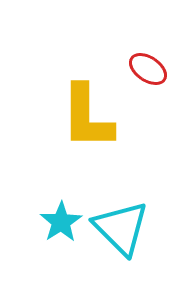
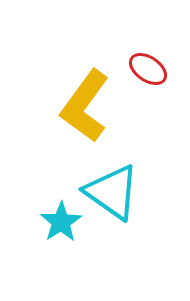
yellow L-shape: moved 2 px left, 11 px up; rotated 36 degrees clockwise
cyan triangle: moved 9 px left, 36 px up; rotated 10 degrees counterclockwise
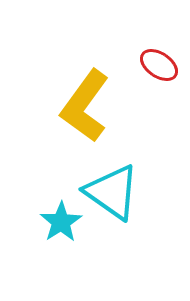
red ellipse: moved 11 px right, 4 px up
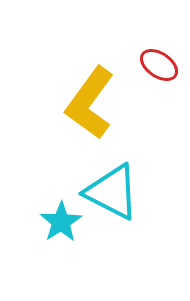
yellow L-shape: moved 5 px right, 3 px up
cyan triangle: rotated 8 degrees counterclockwise
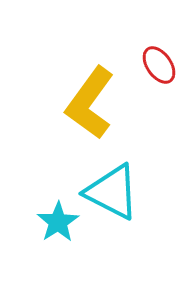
red ellipse: rotated 21 degrees clockwise
cyan star: moved 3 px left
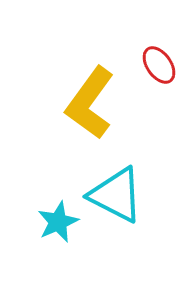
cyan triangle: moved 4 px right, 3 px down
cyan star: rotated 9 degrees clockwise
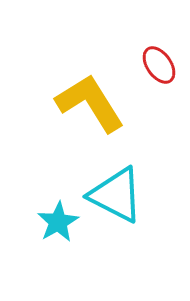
yellow L-shape: rotated 112 degrees clockwise
cyan star: rotated 6 degrees counterclockwise
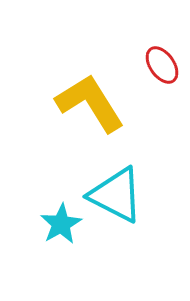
red ellipse: moved 3 px right
cyan star: moved 3 px right, 2 px down
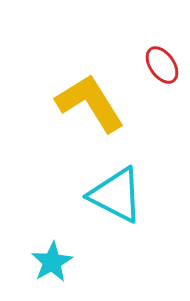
cyan star: moved 9 px left, 38 px down
